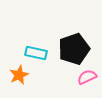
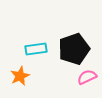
cyan rectangle: moved 4 px up; rotated 20 degrees counterclockwise
orange star: moved 1 px right, 1 px down
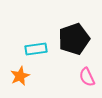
black pentagon: moved 10 px up
pink semicircle: rotated 90 degrees counterclockwise
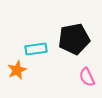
black pentagon: rotated 8 degrees clockwise
orange star: moved 3 px left, 6 px up
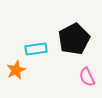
black pentagon: rotated 16 degrees counterclockwise
orange star: moved 1 px left
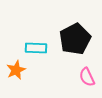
black pentagon: moved 1 px right
cyan rectangle: moved 1 px up; rotated 10 degrees clockwise
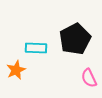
pink semicircle: moved 2 px right, 1 px down
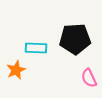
black pentagon: rotated 24 degrees clockwise
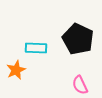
black pentagon: moved 3 px right; rotated 28 degrees clockwise
pink semicircle: moved 9 px left, 7 px down
